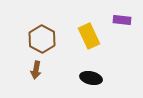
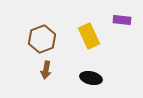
brown hexagon: rotated 12 degrees clockwise
brown arrow: moved 10 px right
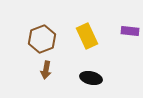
purple rectangle: moved 8 px right, 11 px down
yellow rectangle: moved 2 px left
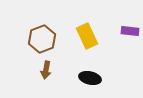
black ellipse: moved 1 px left
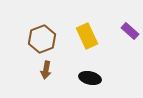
purple rectangle: rotated 36 degrees clockwise
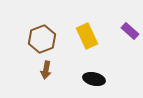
black ellipse: moved 4 px right, 1 px down
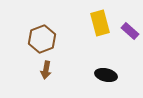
yellow rectangle: moved 13 px right, 13 px up; rotated 10 degrees clockwise
black ellipse: moved 12 px right, 4 px up
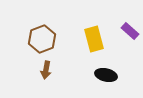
yellow rectangle: moved 6 px left, 16 px down
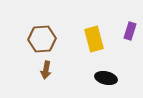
purple rectangle: rotated 66 degrees clockwise
brown hexagon: rotated 16 degrees clockwise
black ellipse: moved 3 px down
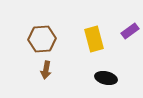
purple rectangle: rotated 36 degrees clockwise
